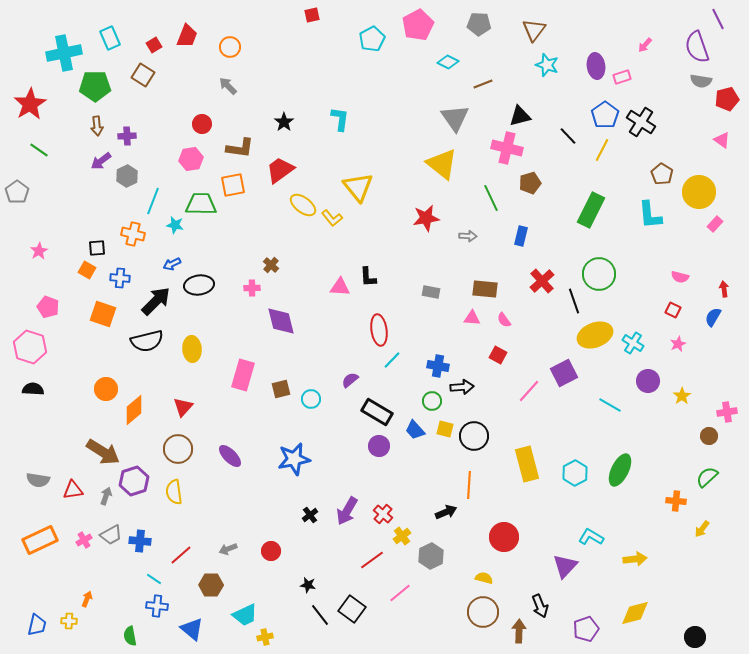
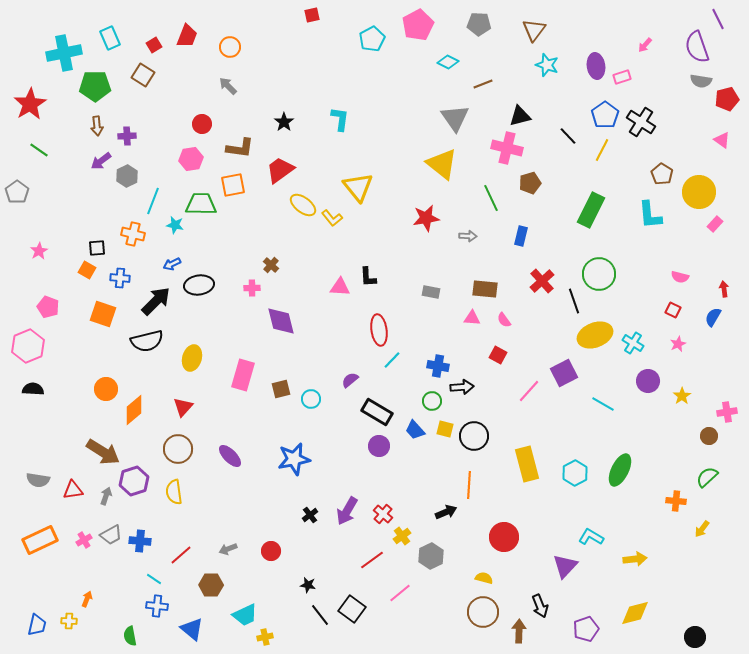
pink hexagon at (30, 347): moved 2 px left, 1 px up; rotated 20 degrees clockwise
yellow ellipse at (192, 349): moved 9 px down; rotated 20 degrees clockwise
cyan line at (610, 405): moved 7 px left, 1 px up
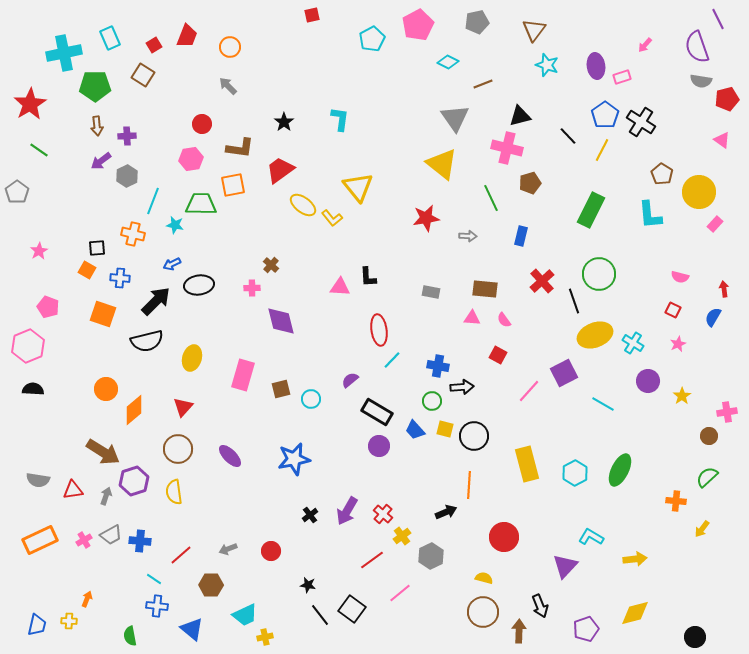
gray pentagon at (479, 24): moved 2 px left, 2 px up; rotated 15 degrees counterclockwise
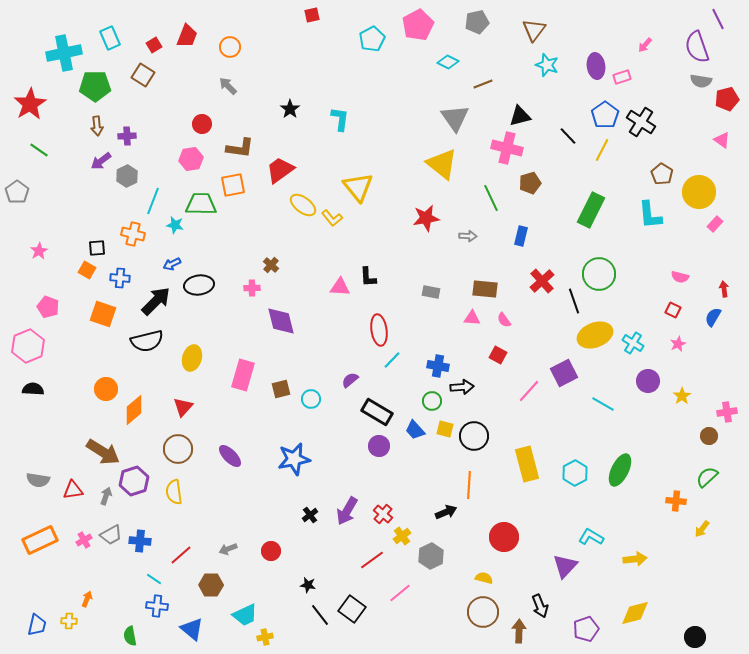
black star at (284, 122): moved 6 px right, 13 px up
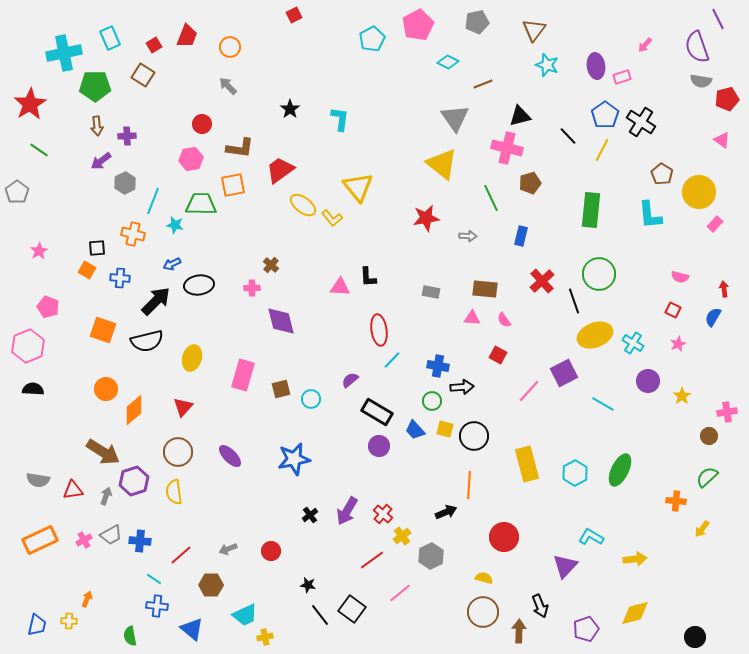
red square at (312, 15): moved 18 px left; rotated 14 degrees counterclockwise
gray hexagon at (127, 176): moved 2 px left, 7 px down
green rectangle at (591, 210): rotated 20 degrees counterclockwise
orange square at (103, 314): moved 16 px down
brown circle at (178, 449): moved 3 px down
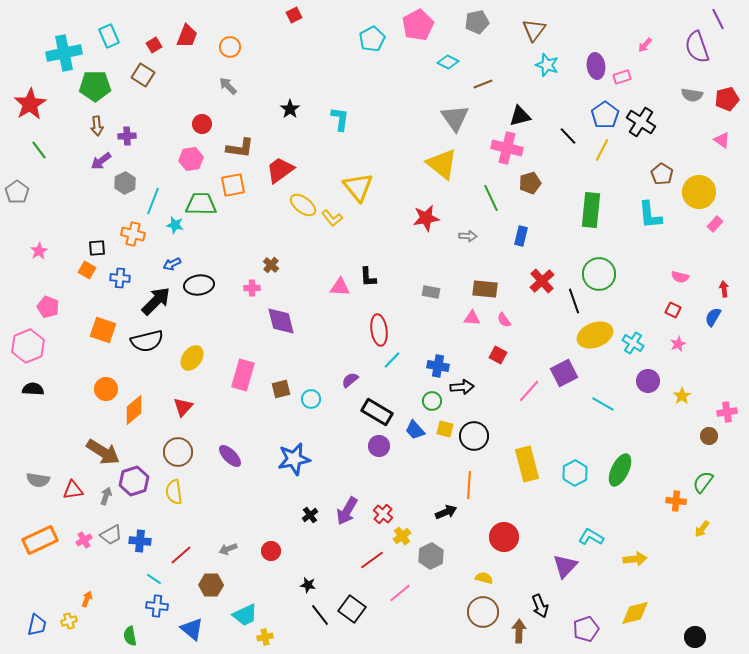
cyan rectangle at (110, 38): moved 1 px left, 2 px up
gray semicircle at (701, 81): moved 9 px left, 14 px down
green line at (39, 150): rotated 18 degrees clockwise
yellow ellipse at (192, 358): rotated 20 degrees clockwise
green semicircle at (707, 477): moved 4 px left, 5 px down; rotated 10 degrees counterclockwise
yellow cross at (69, 621): rotated 21 degrees counterclockwise
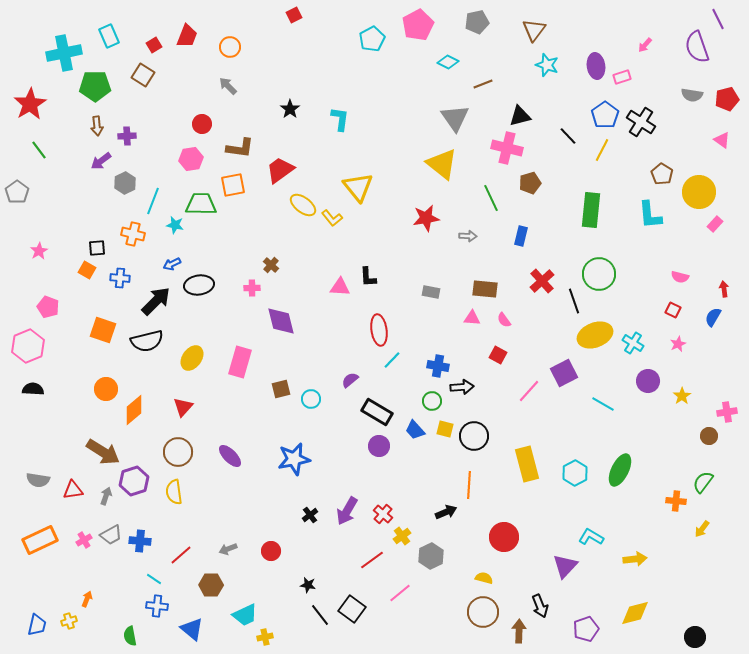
pink rectangle at (243, 375): moved 3 px left, 13 px up
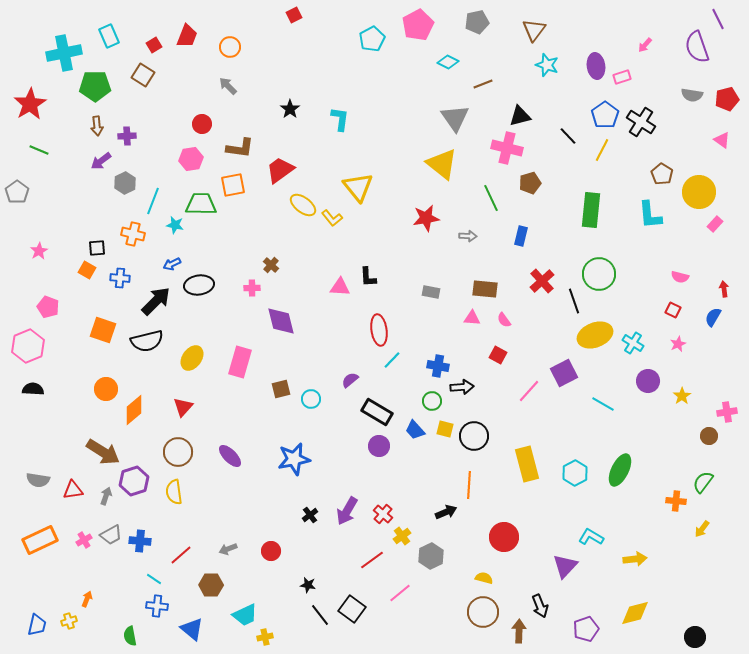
green line at (39, 150): rotated 30 degrees counterclockwise
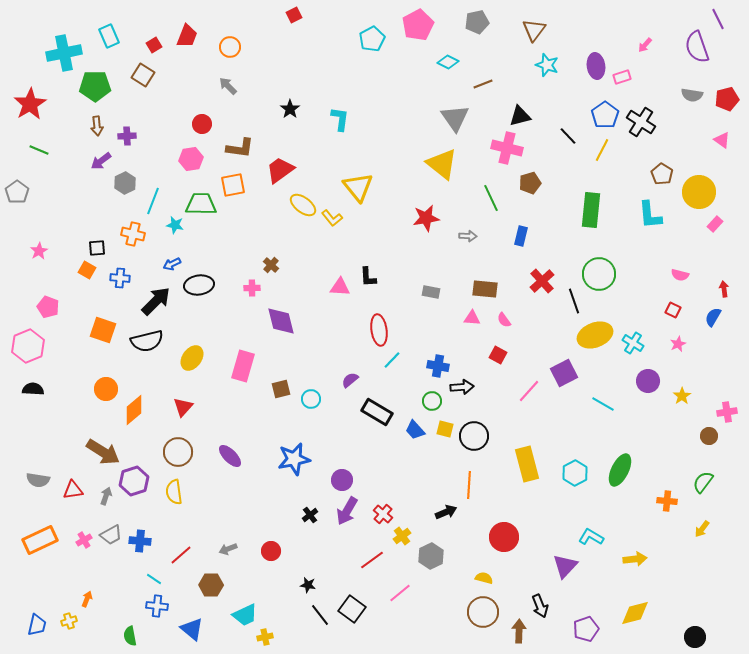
pink semicircle at (680, 277): moved 2 px up
pink rectangle at (240, 362): moved 3 px right, 4 px down
purple circle at (379, 446): moved 37 px left, 34 px down
orange cross at (676, 501): moved 9 px left
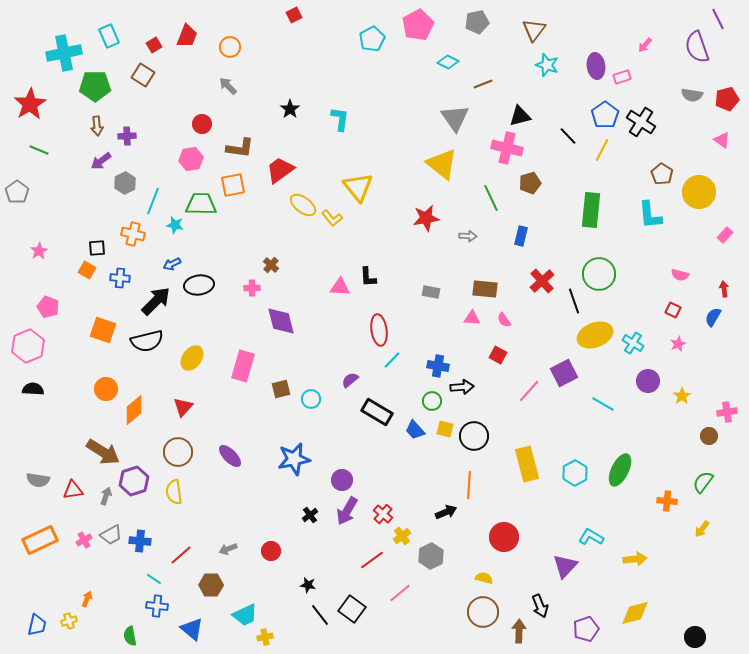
pink rectangle at (715, 224): moved 10 px right, 11 px down
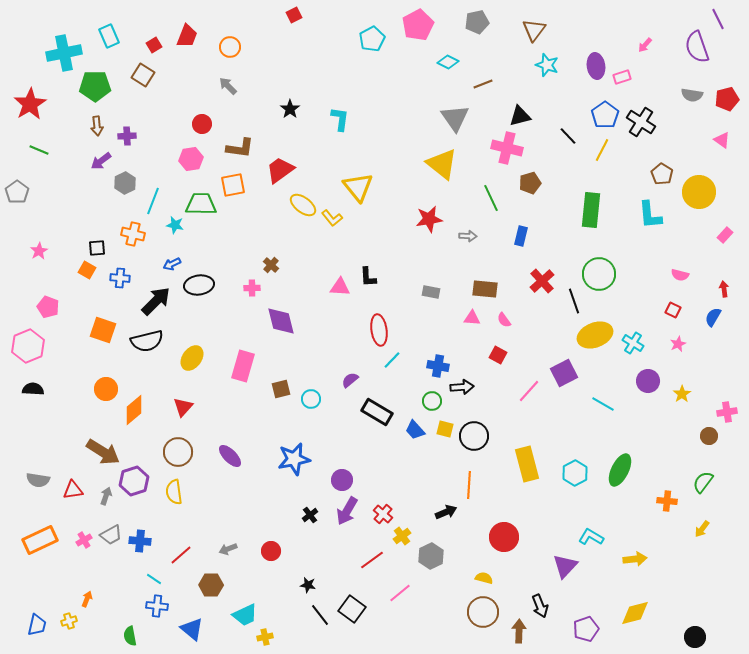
red star at (426, 218): moved 3 px right, 1 px down
yellow star at (682, 396): moved 2 px up
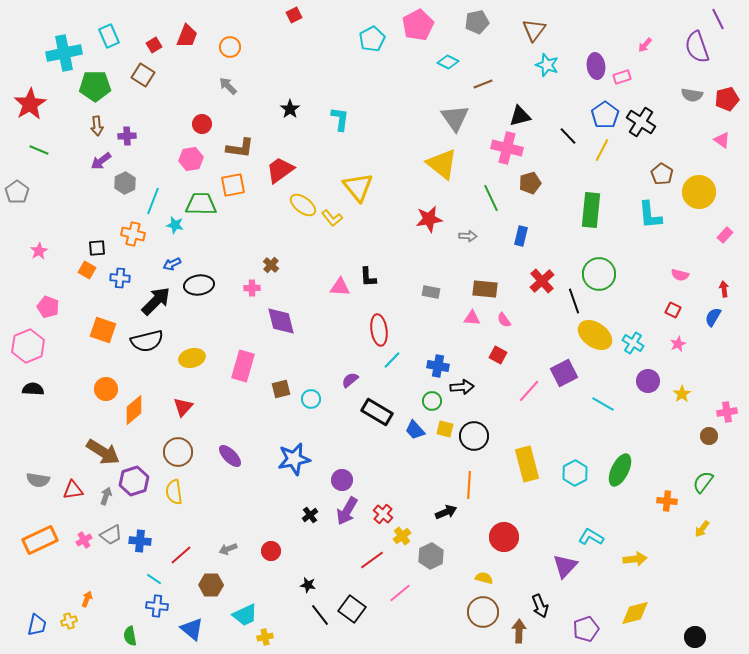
yellow ellipse at (595, 335): rotated 56 degrees clockwise
yellow ellipse at (192, 358): rotated 40 degrees clockwise
